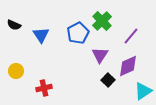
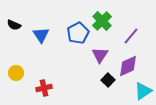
yellow circle: moved 2 px down
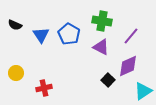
green cross: rotated 36 degrees counterclockwise
black semicircle: moved 1 px right
blue pentagon: moved 9 px left, 1 px down; rotated 15 degrees counterclockwise
purple triangle: moved 1 px right, 8 px up; rotated 36 degrees counterclockwise
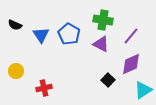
green cross: moved 1 px right, 1 px up
purple triangle: moved 3 px up
purple diamond: moved 3 px right, 2 px up
yellow circle: moved 2 px up
cyan triangle: moved 1 px up
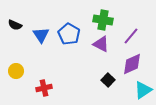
purple diamond: moved 1 px right
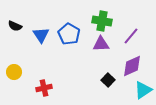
green cross: moved 1 px left, 1 px down
black semicircle: moved 1 px down
purple triangle: rotated 30 degrees counterclockwise
purple diamond: moved 2 px down
yellow circle: moved 2 px left, 1 px down
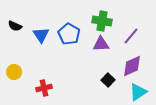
cyan triangle: moved 5 px left, 2 px down
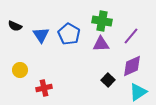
yellow circle: moved 6 px right, 2 px up
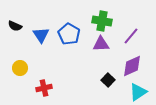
yellow circle: moved 2 px up
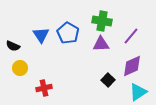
black semicircle: moved 2 px left, 20 px down
blue pentagon: moved 1 px left, 1 px up
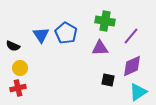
green cross: moved 3 px right
blue pentagon: moved 2 px left
purple triangle: moved 1 px left, 4 px down
black square: rotated 32 degrees counterclockwise
red cross: moved 26 px left
